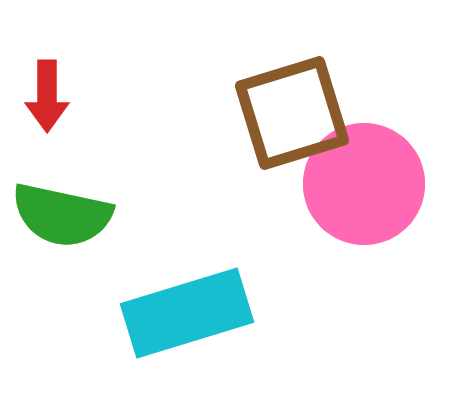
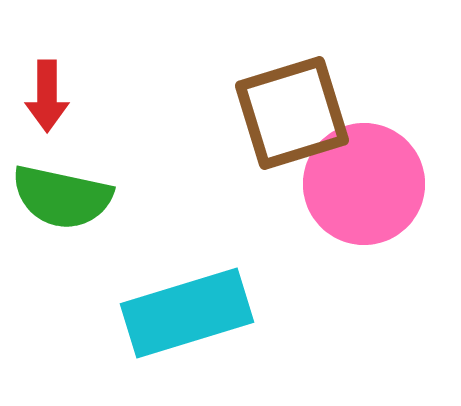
green semicircle: moved 18 px up
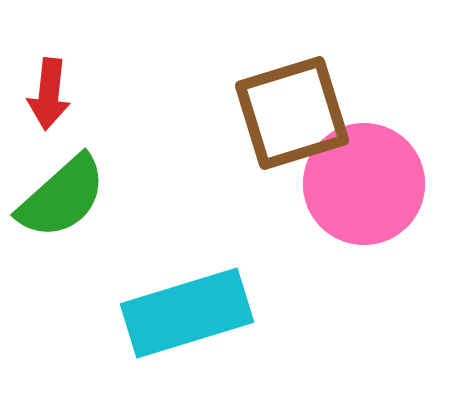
red arrow: moved 2 px right, 2 px up; rotated 6 degrees clockwise
green semicircle: rotated 54 degrees counterclockwise
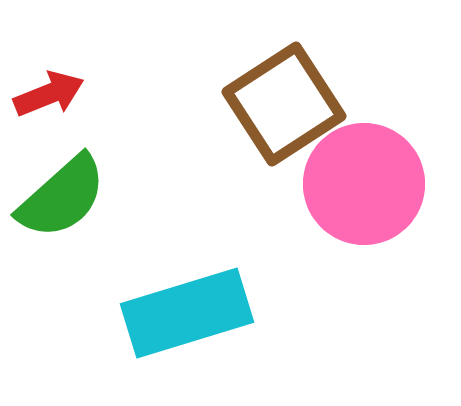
red arrow: rotated 118 degrees counterclockwise
brown square: moved 8 px left, 9 px up; rotated 16 degrees counterclockwise
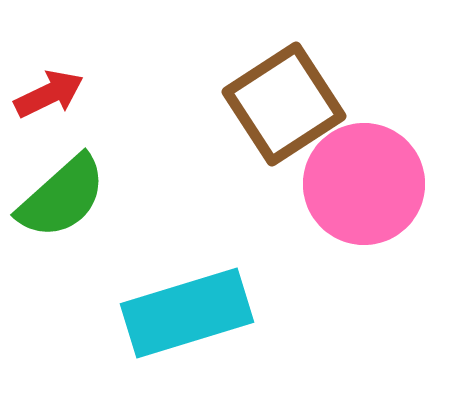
red arrow: rotated 4 degrees counterclockwise
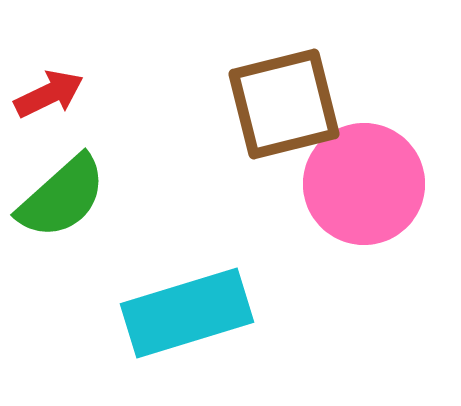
brown square: rotated 19 degrees clockwise
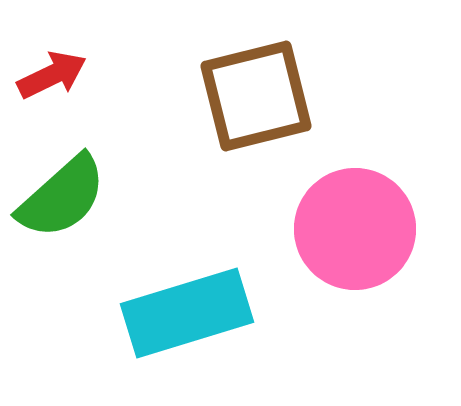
red arrow: moved 3 px right, 19 px up
brown square: moved 28 px left, 8 px up
pink circle: moved 9 px left, 45 px down
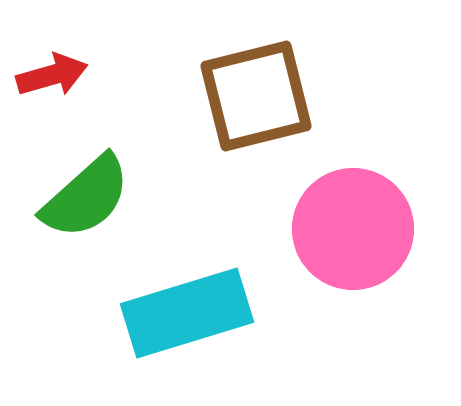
red arrow: rotated 10 degrees clockwise
green semicircle: moved 24 px right
pink circle: moved 2 px left
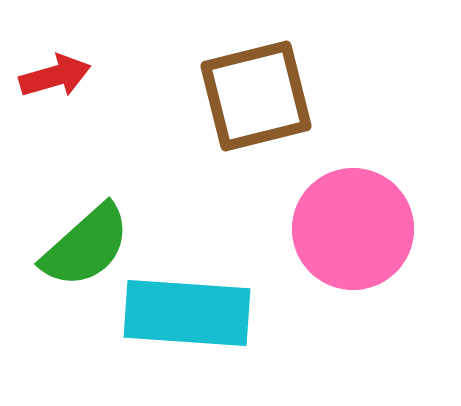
red arrow: moved 3 px right, 1 px down
green semicircle: moved 49 px down
cyan rectangle: rotated 21 degrees clockwise
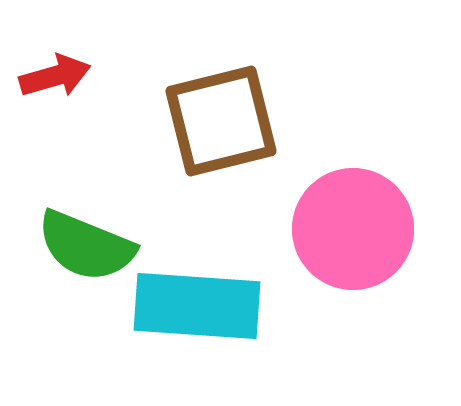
brown square: moved 35 px left, 25 px down
green semicircle: rotated 64 degrees clockwise
cyan rectangle: moved 10 px right, 7 px up
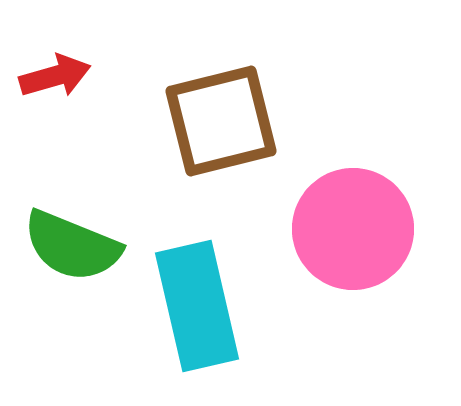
green semicircle: moved 14 px left
cyan rectangle: rotated 73 degrees clockwise
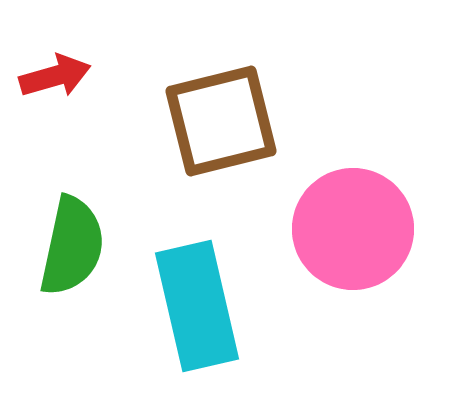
green semicircle: rotated 100 degrees counterclockwise
